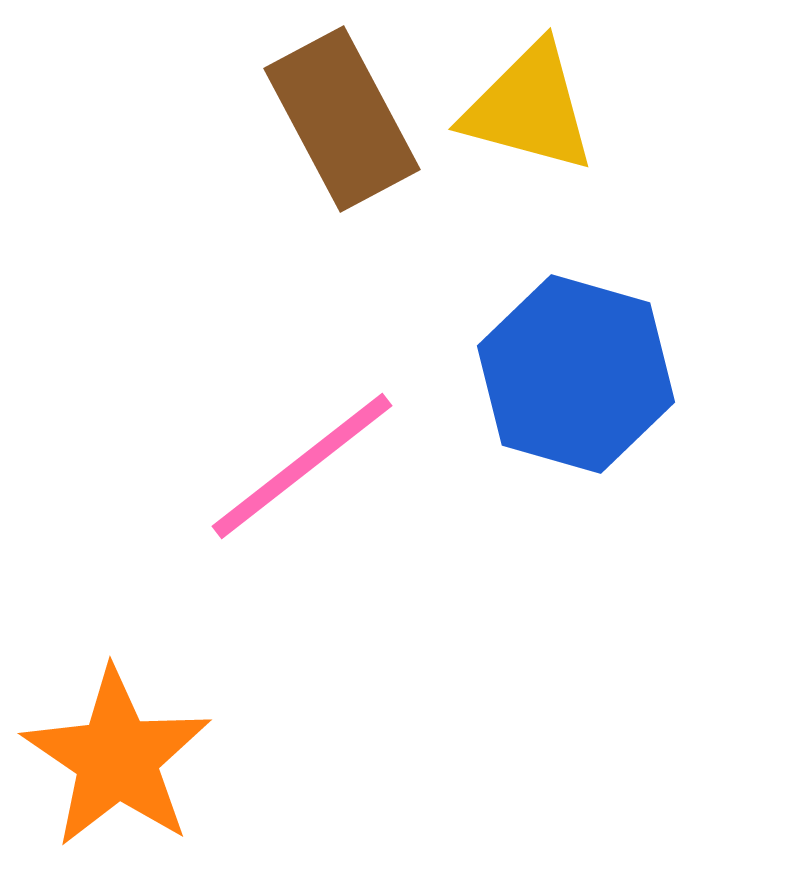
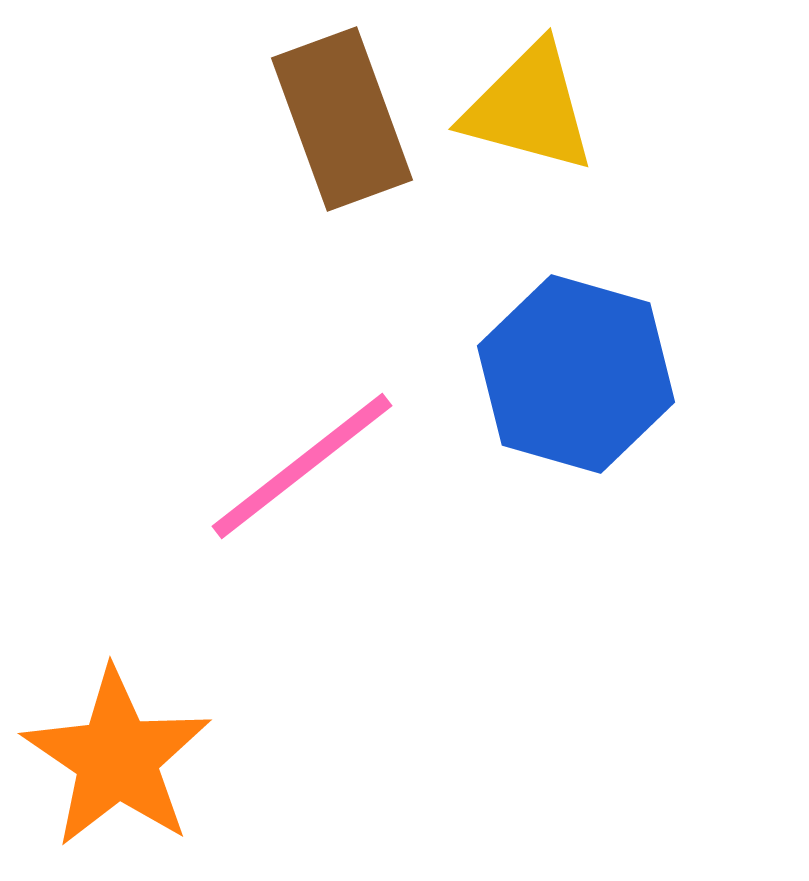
brown rectangle: rotated 8 degrees clockwise
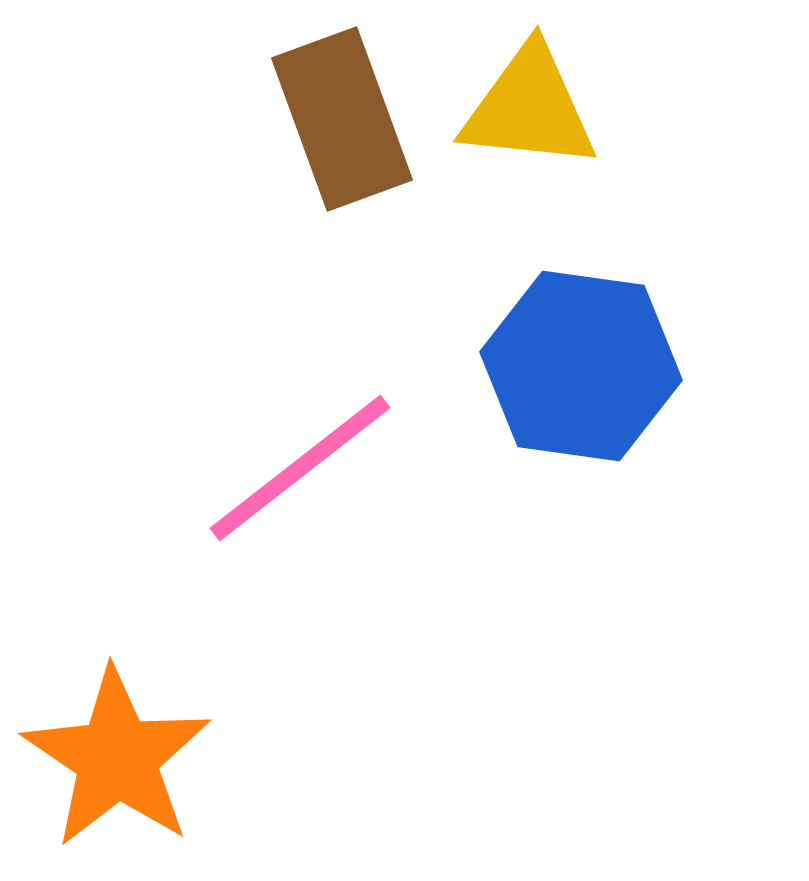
yellow triangle: rotated 9 degrees counterclockwise
blue hexagon: moved 5 px right, 8 px up; rotated 8 degrees counterclockwise
pink line: moved 2 px left, 2 px down
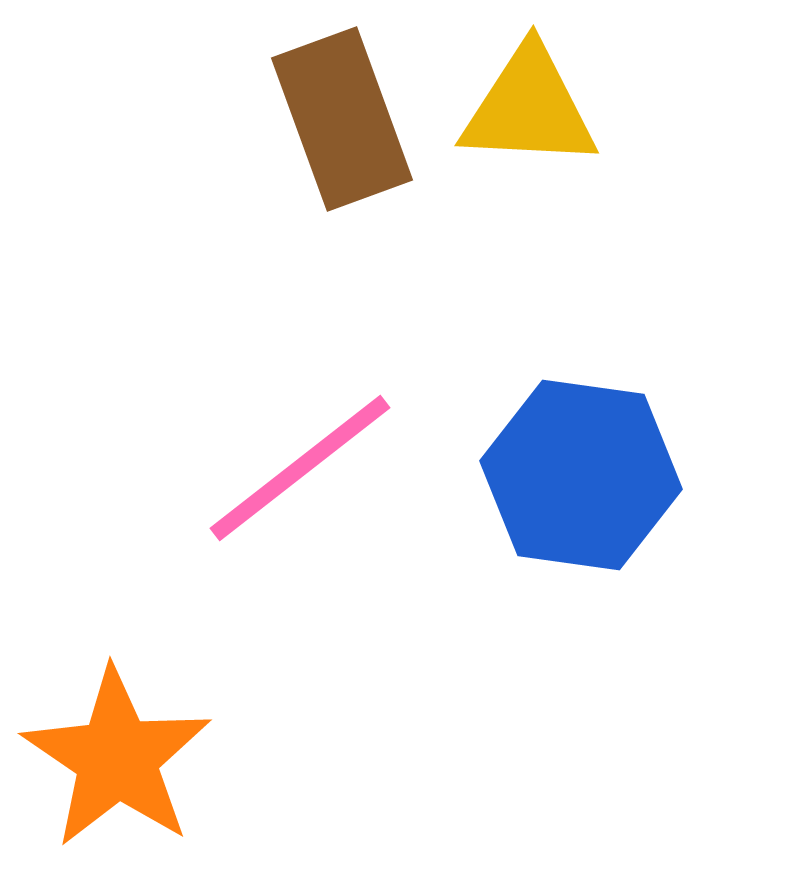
yellow triangle: rotated 3 degrees counterclockwise
blue hexagon: moved 109 px down
